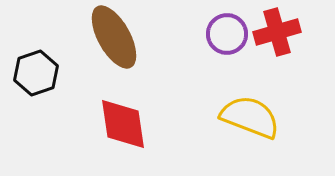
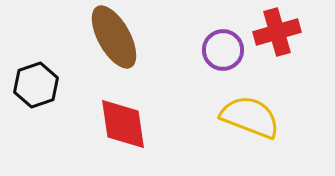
purple circle: moved 4 px left, 16 px down
black hexagon: moved 12 px down
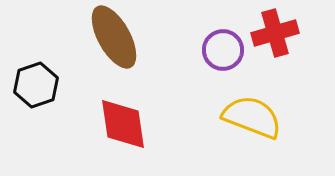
red cross: moved 2 px left, 1 px down
yellow semicircle: moved 2 px right
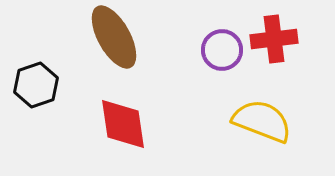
red cross: moved 1 px left, 6 px down; rotated 9 degrees clockwise
purple circle: moved 1 px left
yellow semicircle: moved 10 px right, 4 px down
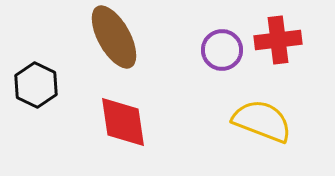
red cross: moved 4 px right, 1 px down
black hexagon: rotated 15 degrees counterclockwise
red diamond: moved 2 px up
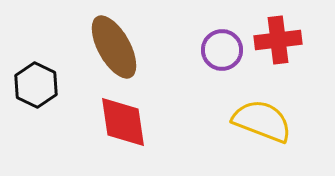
brown ellipse: moved 10 px down
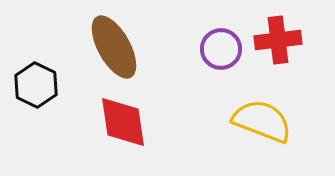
purple circle: moved 1 px left, 1 px up
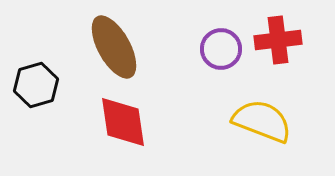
black hexagon: rotated 18 degrees clockwise
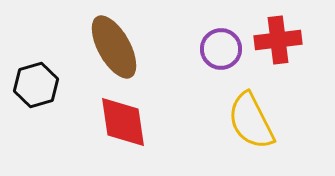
yellow semicircle: moved 11 px left; rotated 138 degrees counterclockwise
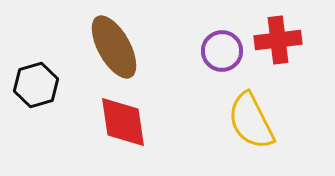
purple circle: moved 1 px right, 2 px down
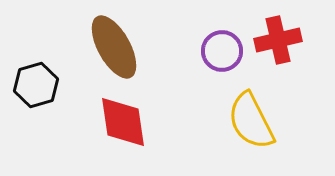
red cross: rotated 6 degrees counterclockwise
